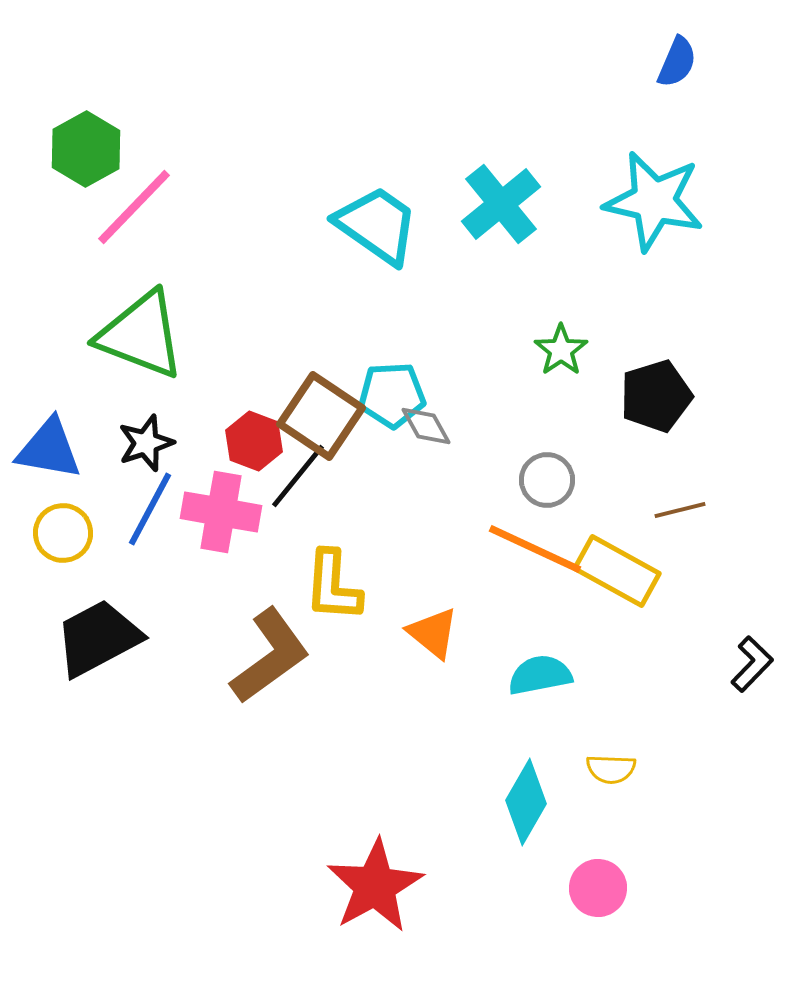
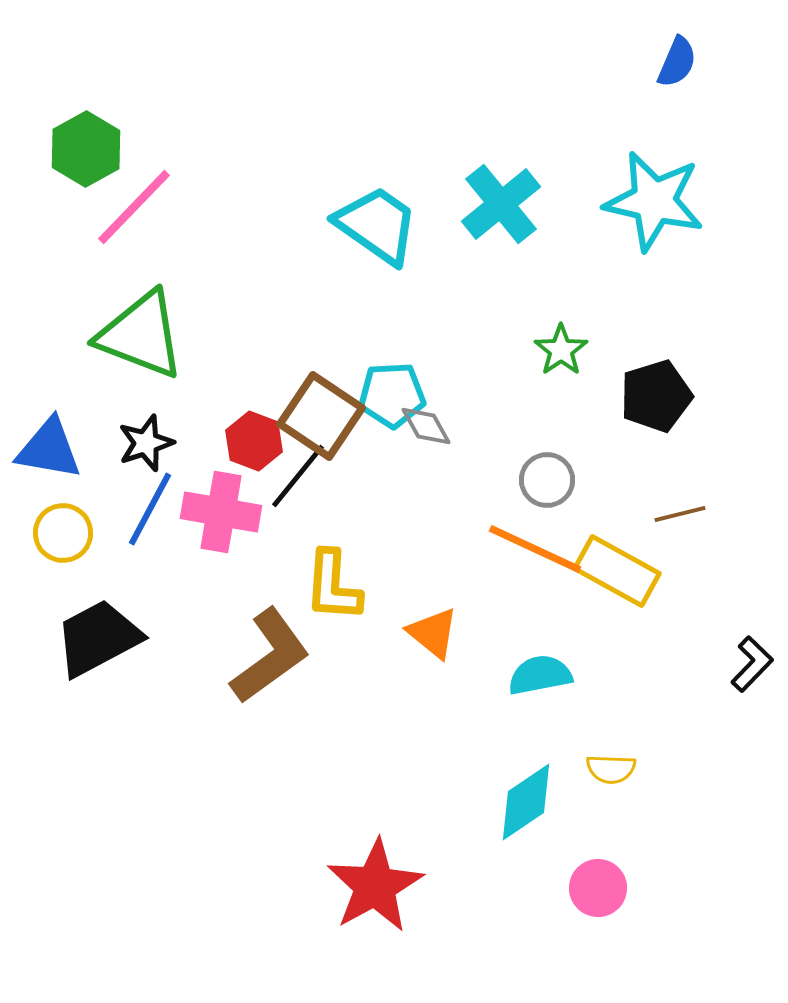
brown line: moved 4 px down
cyan diamond: rotated 26 degrees clockwise
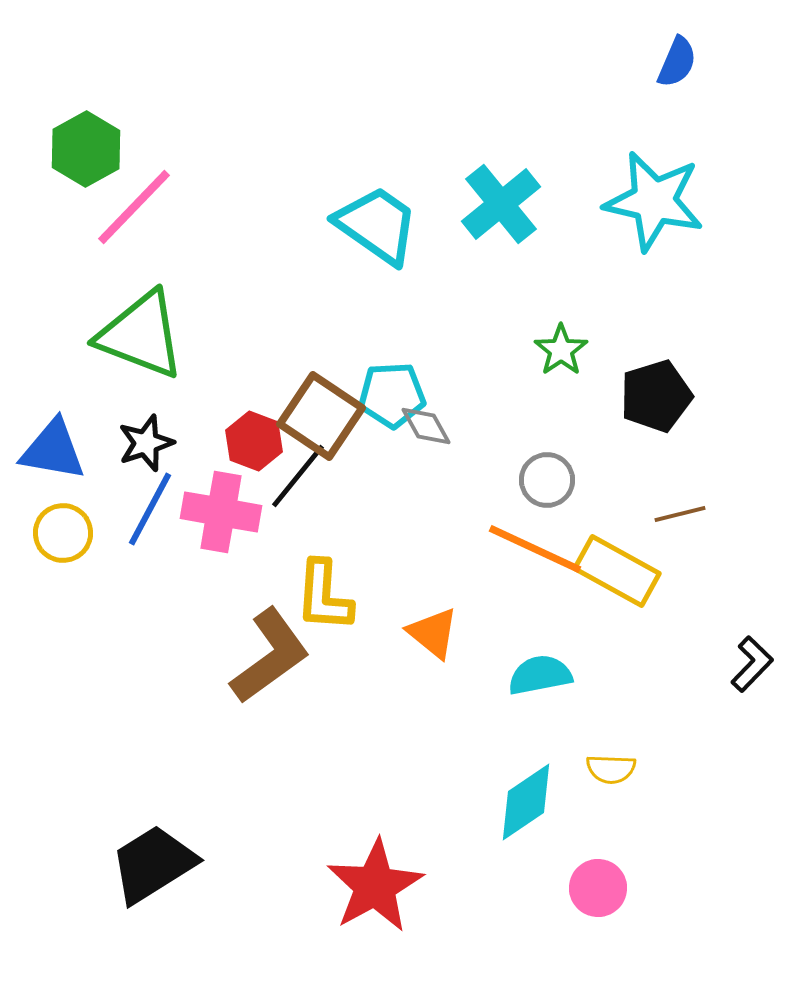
blue triangle: moved 4 px right, 1 px down
yellow L-shape: moved 9 px left, 10 px down
black trapezoid: moved 55 px right, 226 px down; rotated 4 degrees counterclockwise
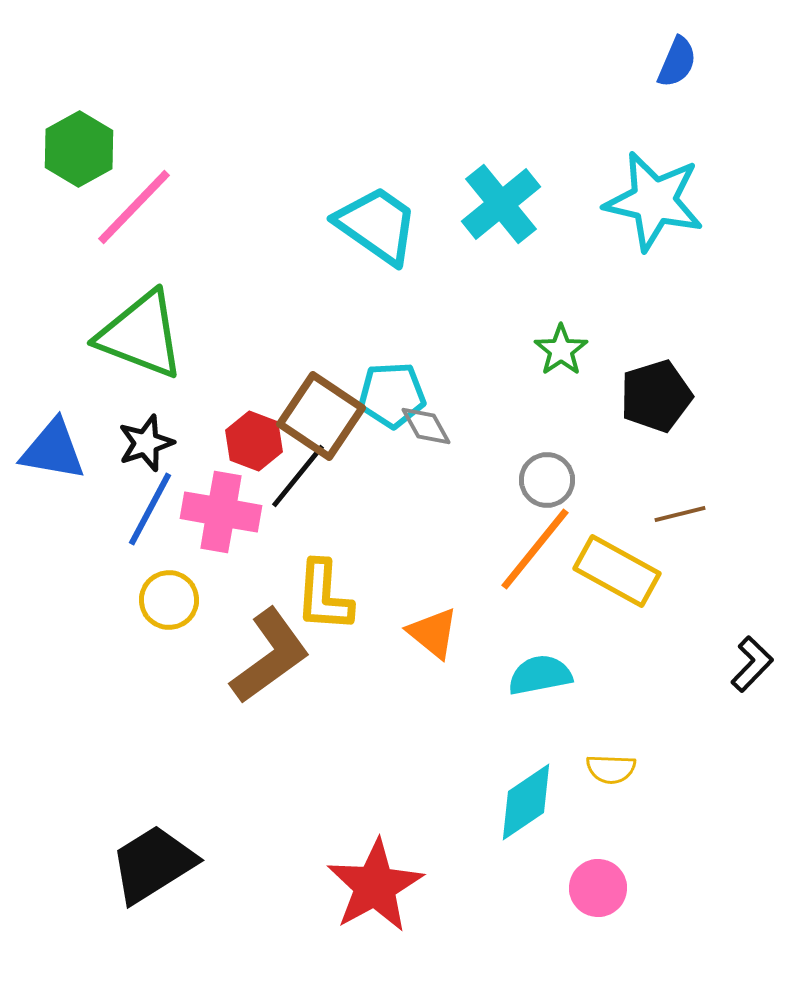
green hexagon: moved 7 px left
yellow circle: moved 106 px right, 67 px down
orange line: rotated 76 degrees counterclockwise
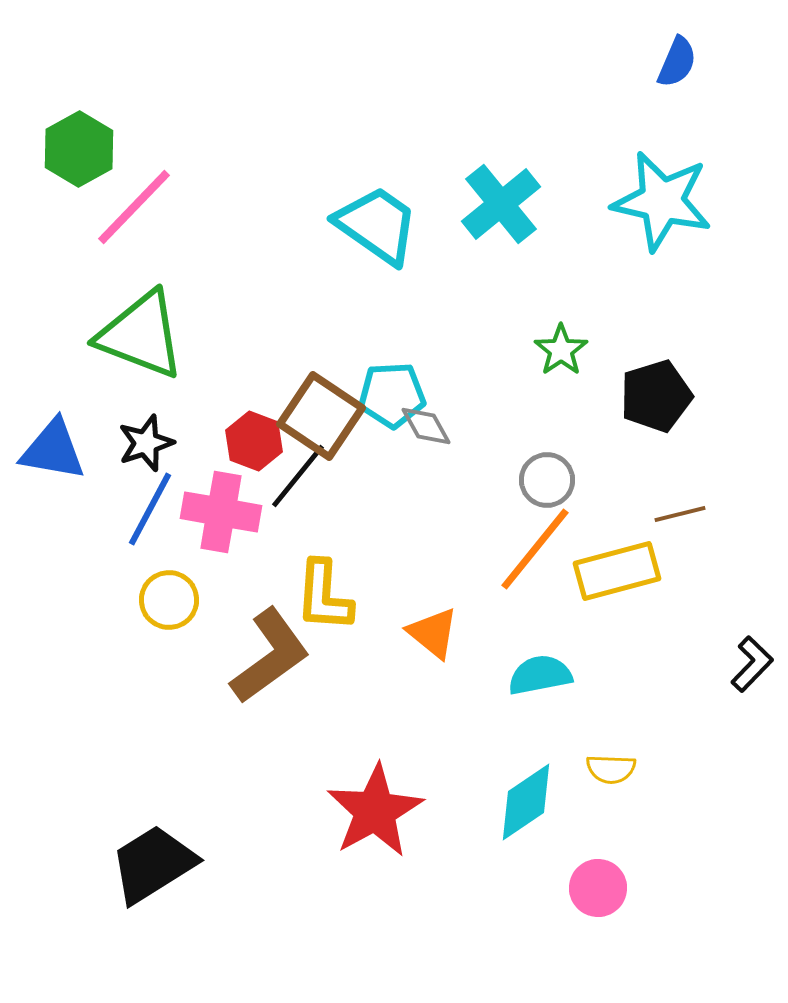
cyan star: moved 8 px right
yellow rectangle: rotated 44 degrees counterclockwise
red star: moved 75 px up
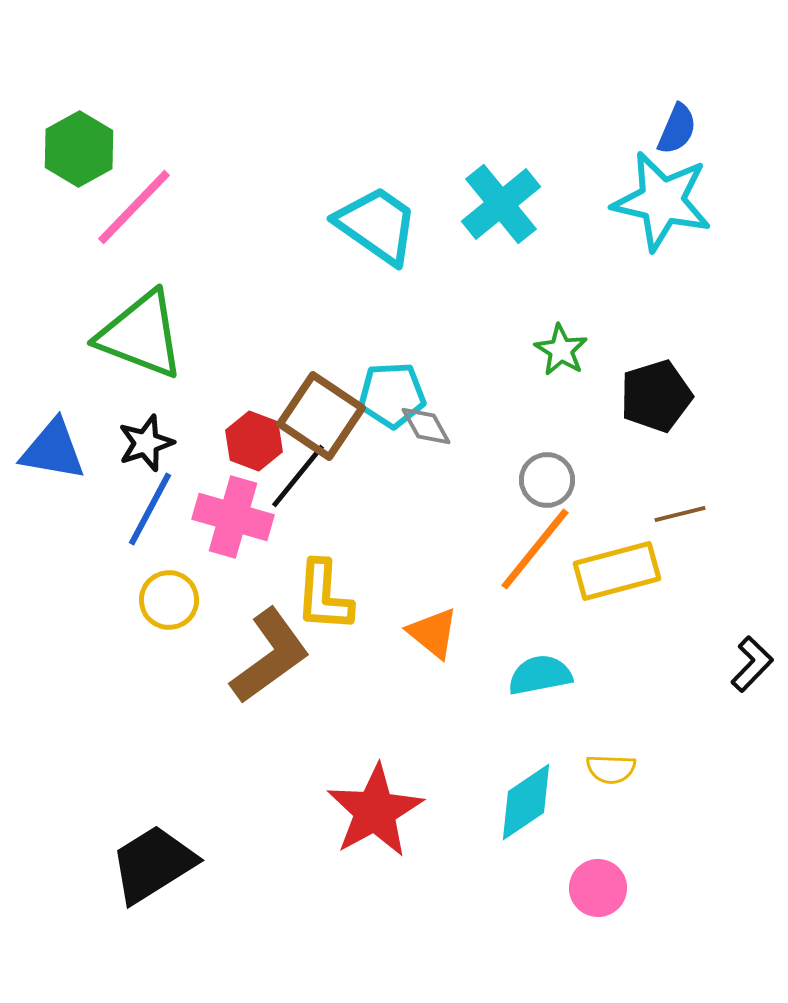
blue semicircle: moved 67 px down
green star: rotated 6 degrees counterclockwise
pink cross: moved 12 px right, 5 px down; rotated 6 degrees clockwise
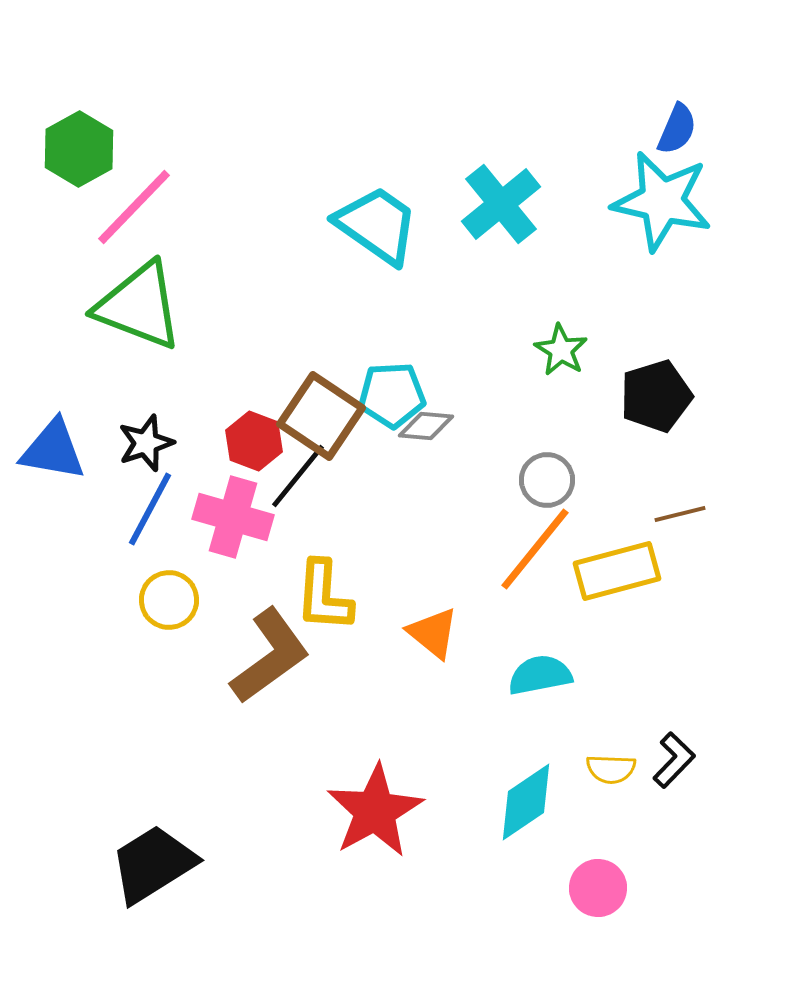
green triangle: moved 2 px left, 29 px up
gray diamond: rotated 56 degrees counterclockwise
black L-shape: moved 78 px left, 96 px down
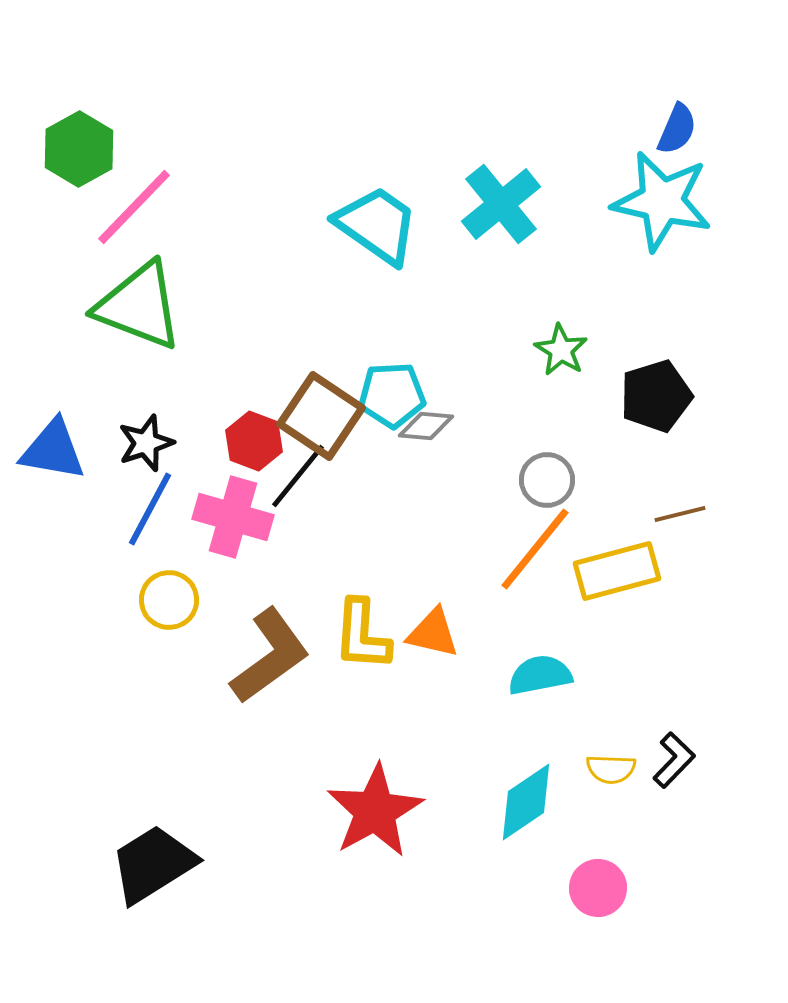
yellow L-shape: moved 38 px right, 39 px down
orange triangle: rotated 26 degrees counterclockwise
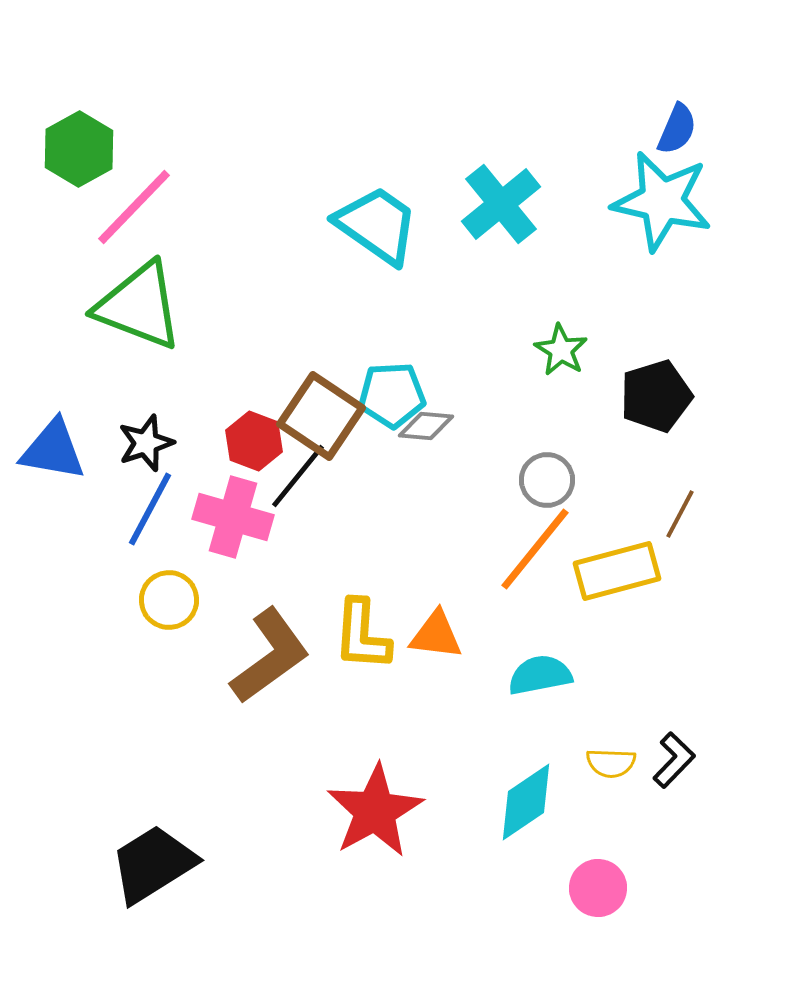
brown line: rotated 48 degrees counterclockwise
orange triangle: moved 3 px right, 2 px down; rotated 6 degrees counterclockwise
yellow semicircle: moved 6 px up
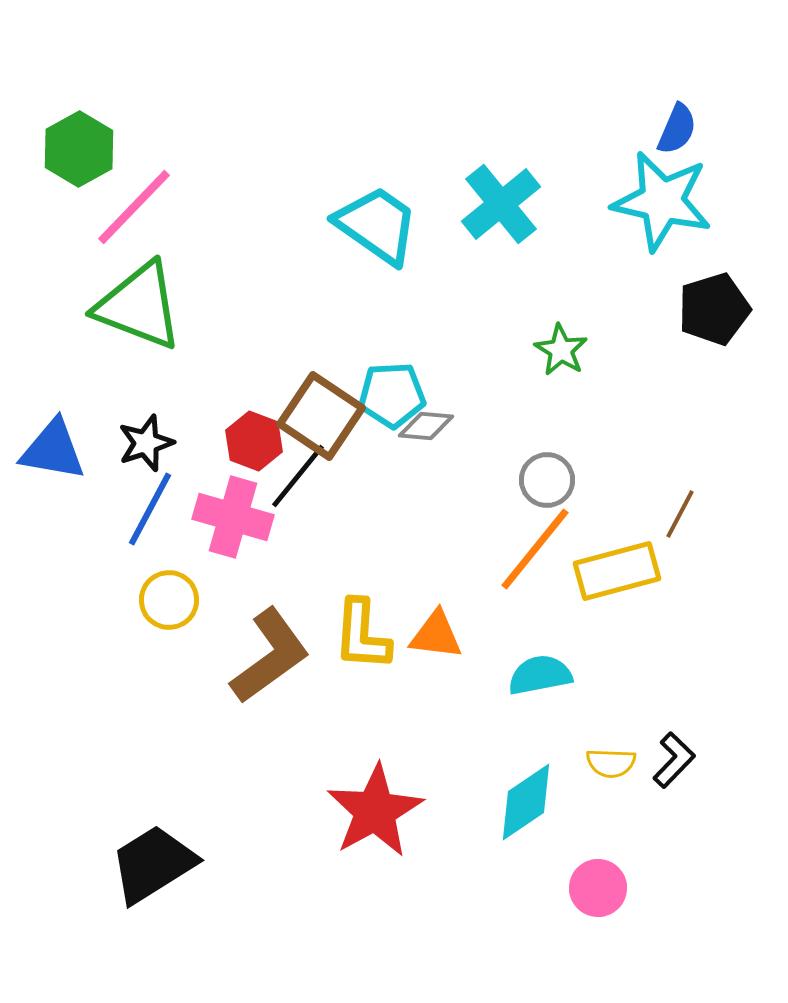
black pentagon: moved 58 px right, 87 px up
